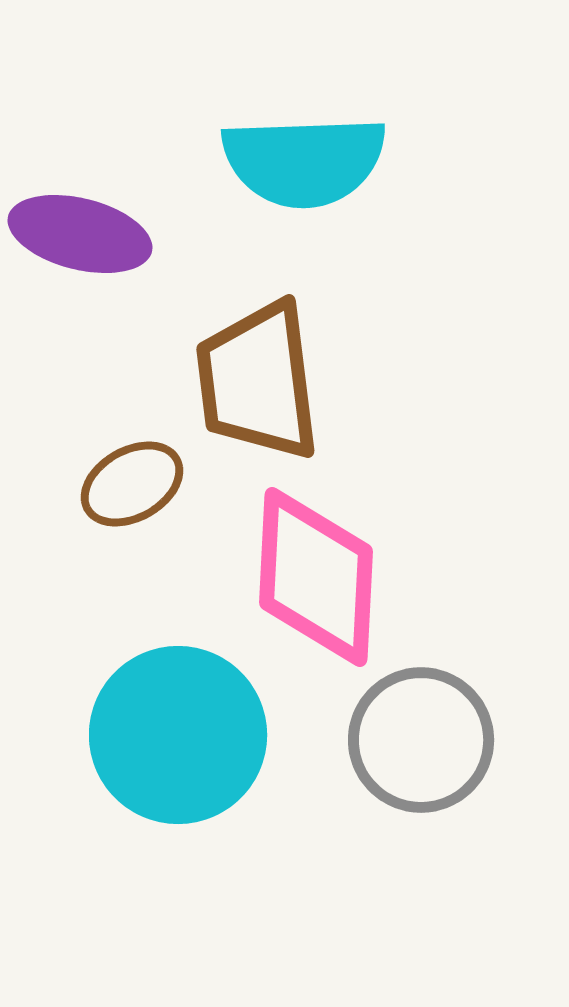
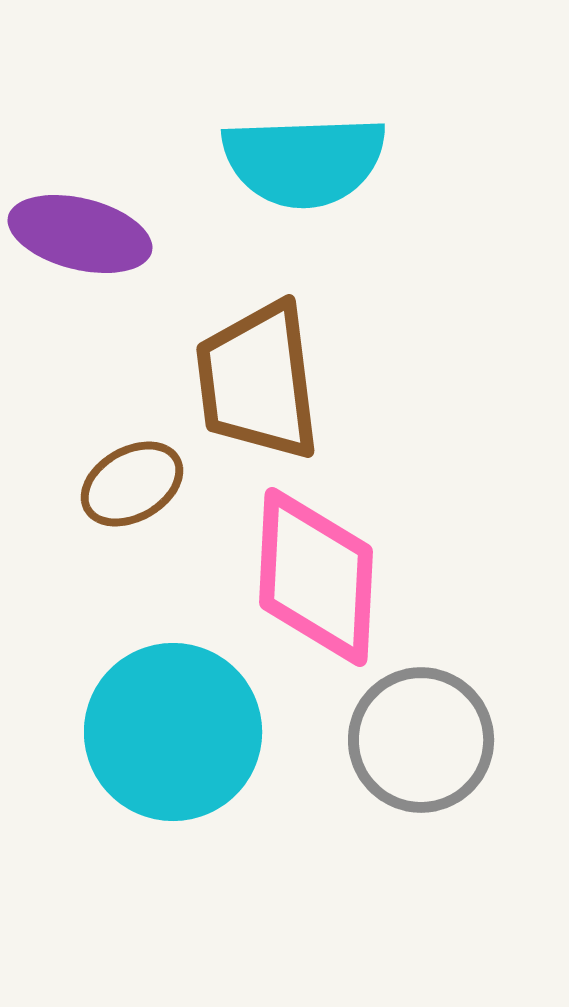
cyan circle: moved 5 px left, 3 px up
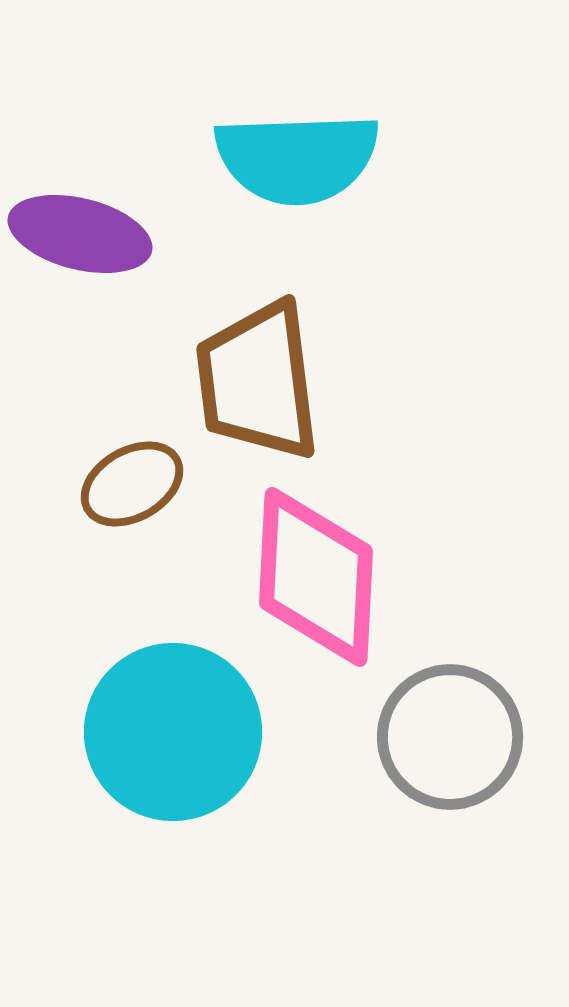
cyan semicircle: moved 7 px left, 3 px up
gray circle: moved 29 px right, 3 px up
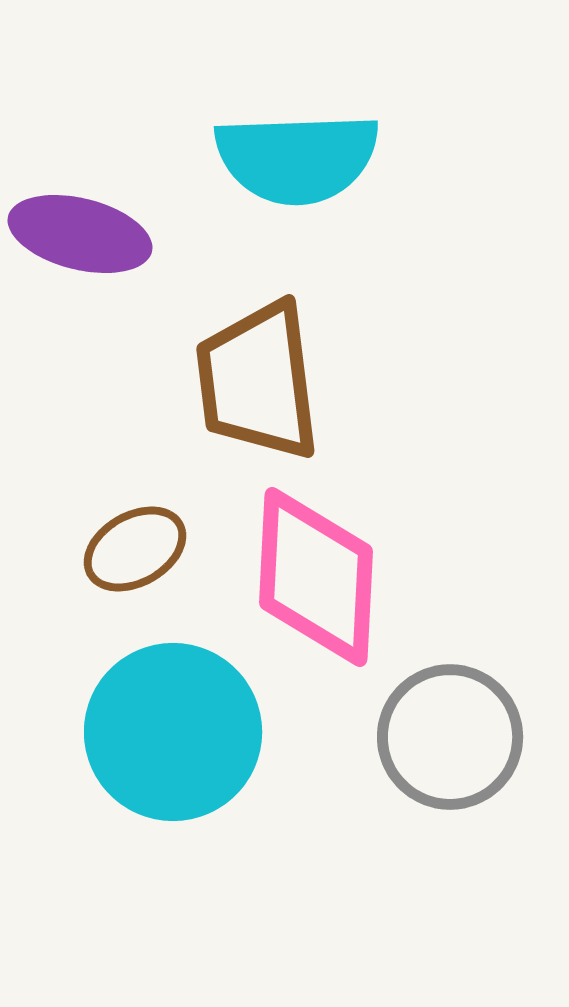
brown ellipse: moved 3 px right, 65 px down
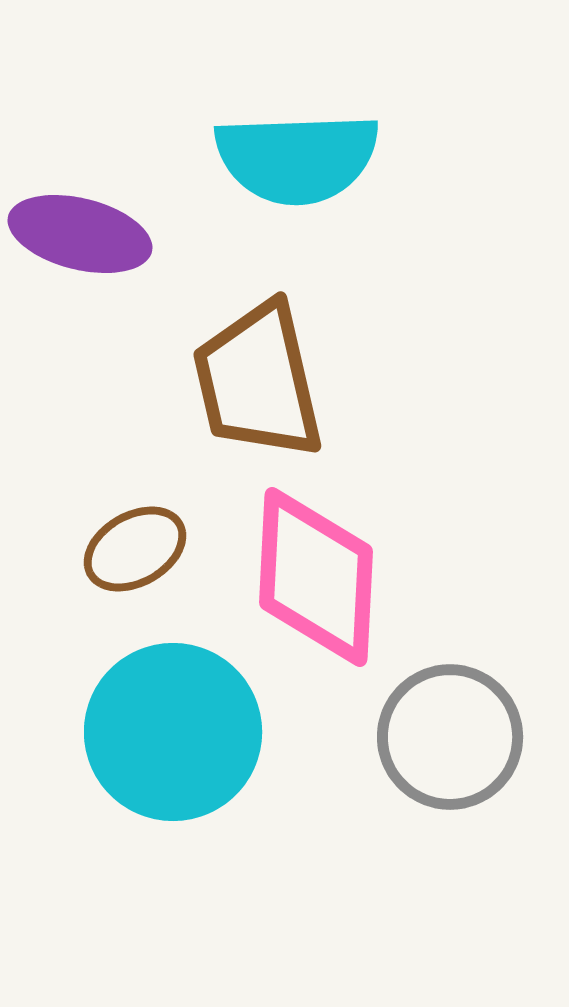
brown trapezoid: rotated 6 degrees counterclockwise
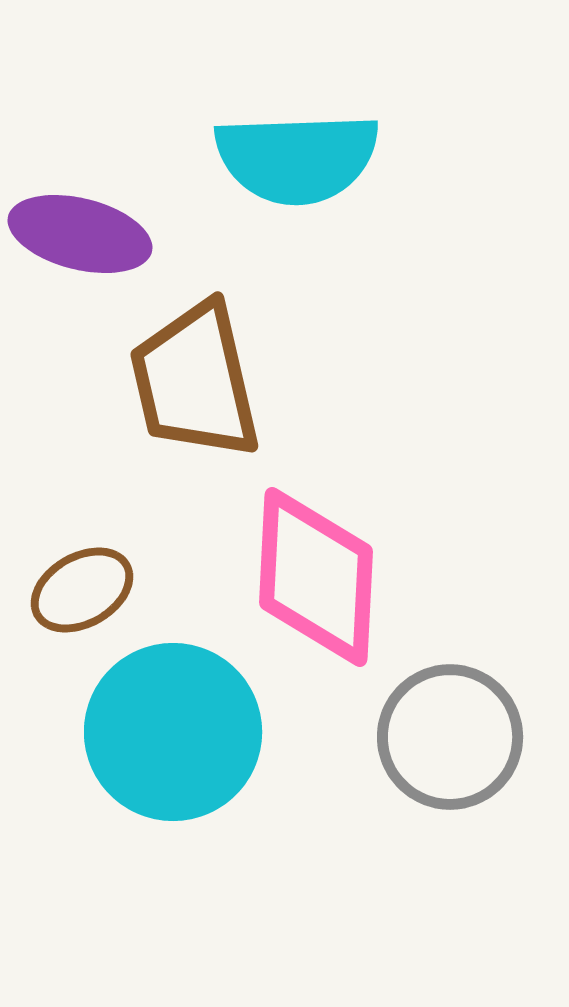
brown trapezoid: moved 63 px left
brown ellipse: moved 53 px left, 41 px down
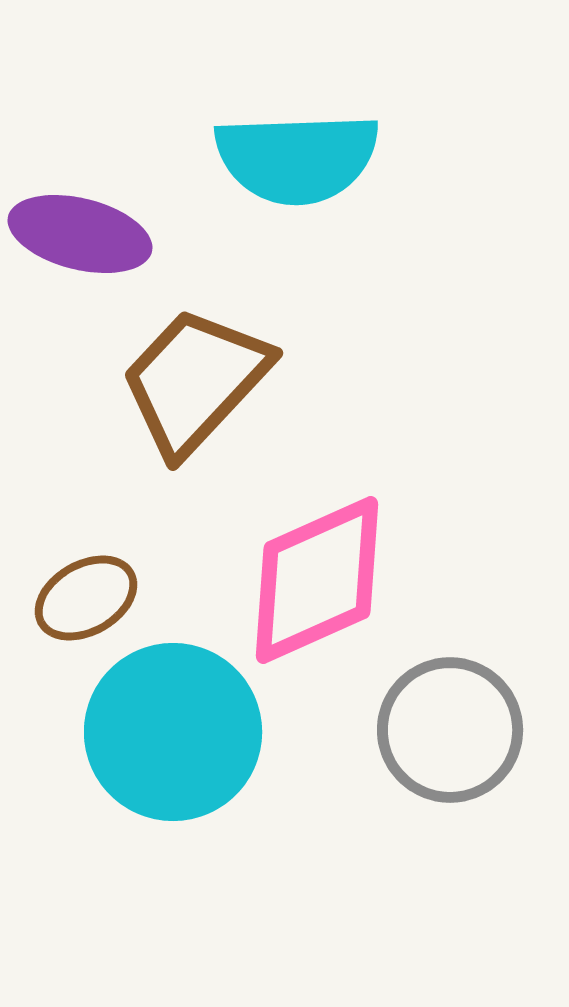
brown trapezoid: rotated 56 degrees clockwise
pink diamond: moved 1 px right, 3 px down; rotated 63 degrees clockwise
brown ellipse: moved 4 px right, 8 px down
gray circle: moved 7 px up
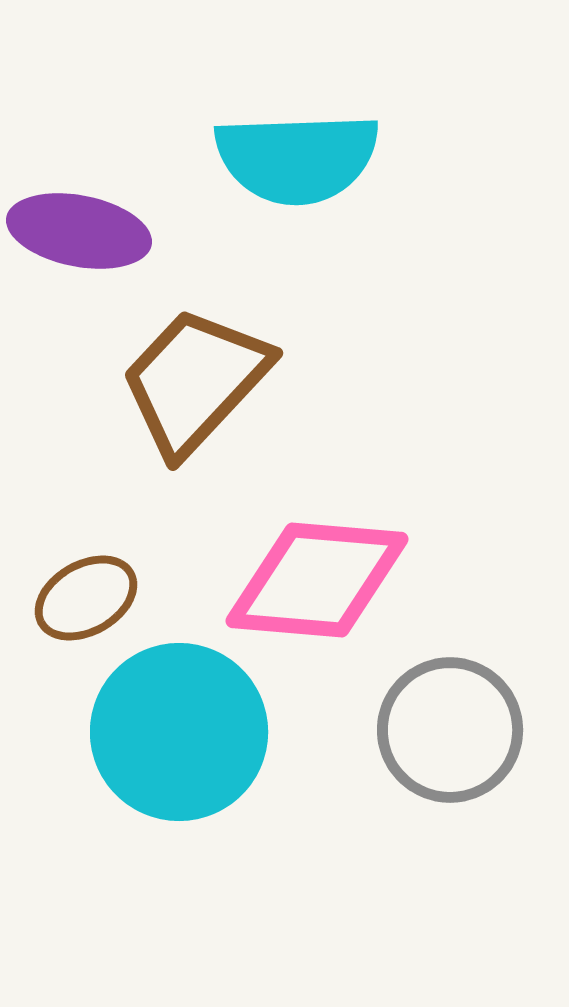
purple ellipse: moved 1 px left, 3 px up; rotated 3 degrees counterclockwise
pink diamond: rotated 29 degrees clockwise
cyan circle: moved 6 px right
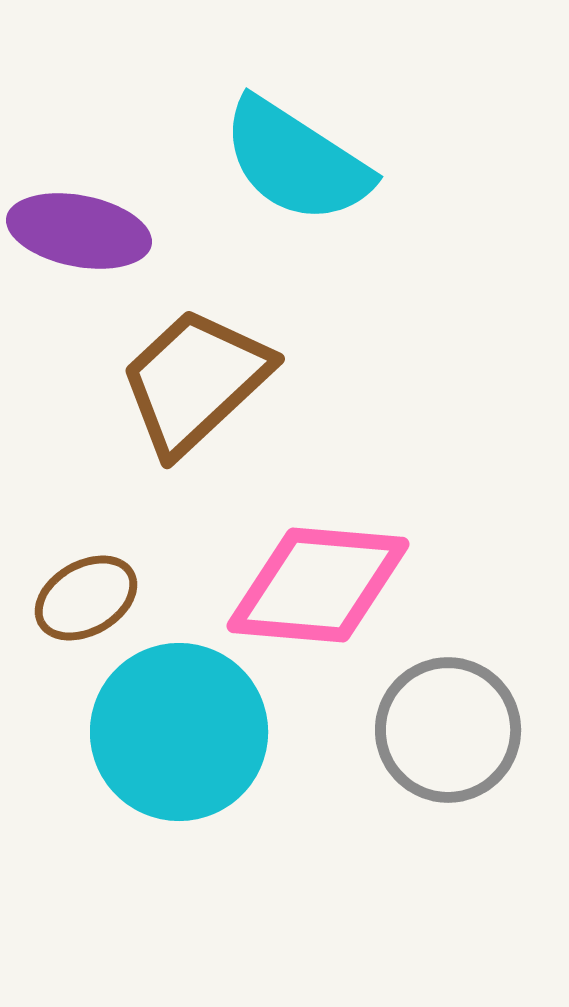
cyan semicircle: moved 1 px left, 3 px down; rotated 35 degrees clockwise
brown trapezoid: rotated 4 degrees clockwise
pink diamond: moved 1 px right, 5 px down
gray circle: moved 2 px left
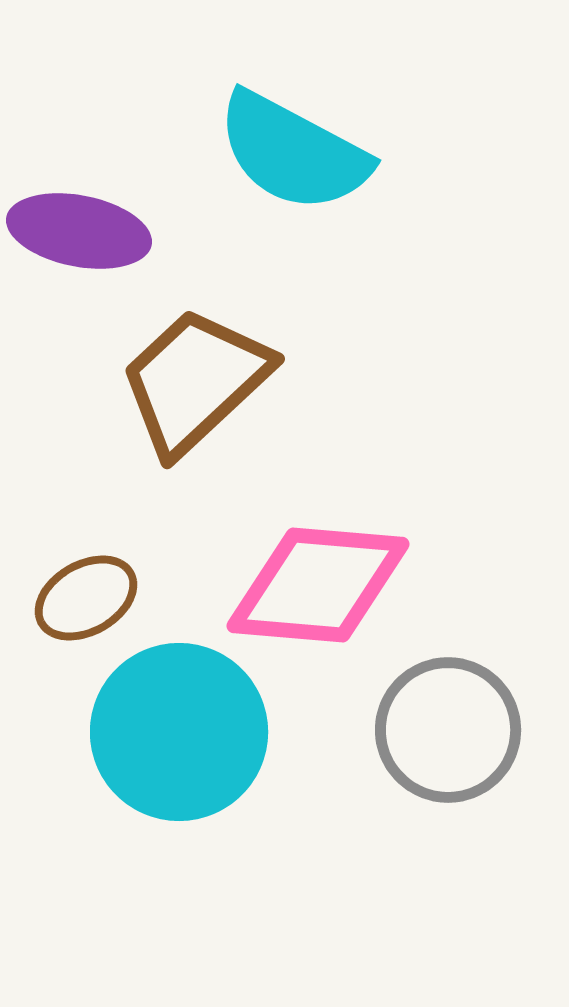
cyan semicircle: moved 3 px left, 9 px up; rotated 5 degrees counterclockwise
